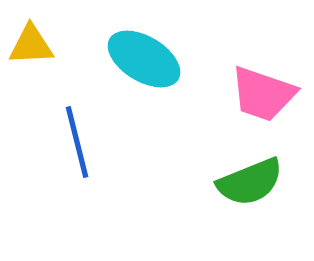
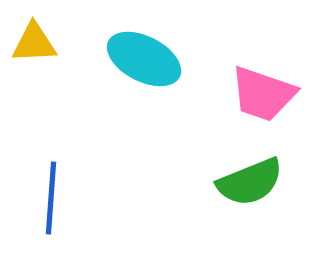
yellow triangle: moved 3 px right, 2 px up
cyan ellipse: rotated 4 degrees counterclockwise
blue line: moved 26 px left, 56 px down; rotated 18 degrees clockwise
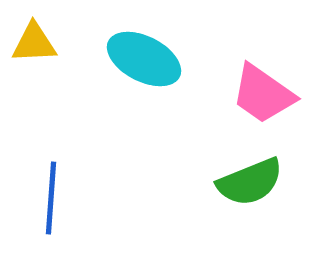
pink trapezoid: rotated 16 degrees clockwise
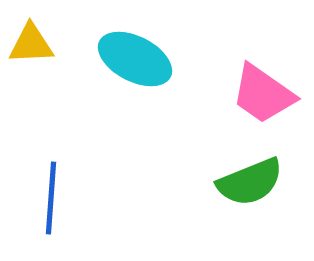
yellow triangle: moved 3 px left, 1 px down
cyan ellipse: moved 9 px left
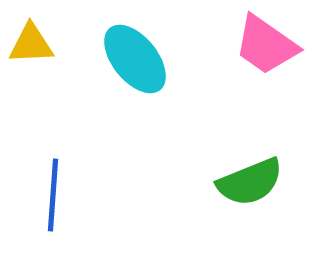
cyan ellipse: rotated 24 degrees clockwise
pink trapezoid: moved 3 px right, 49 px up
blue line: moved 2 px right, 3 px up
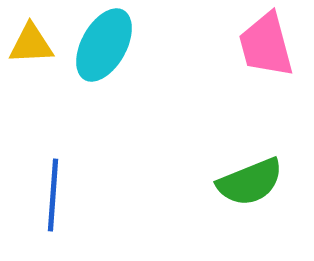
pink trapezoid: rotated 40 degrees clockwise
cyan ellipse: moved 31 px left, 14 px up; rotated 68 degrees clockwise
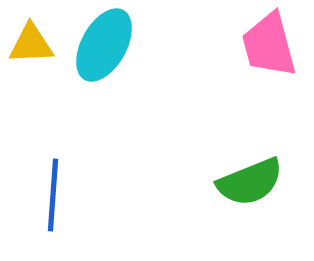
pink trapezoid: moved 3 px right
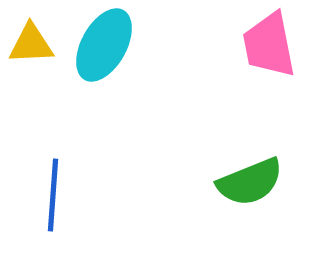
pink trapezoid: rotated 4 degrees clockwise
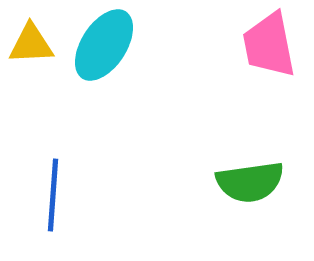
cyan ellipse: rotated 4 degrees clockwise
green semicircle: rotated 14 degrees clockwise
